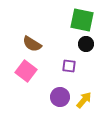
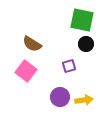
purple square: rotated 24 degrees counterclockwise
yellow arrow: rotated 42 degrees clockwise
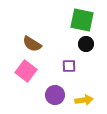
purple square: rotated 16 degrees clockwise
purple circle: moved 5 px left, 2 px up
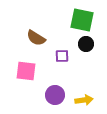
brown semicircle: moved 4 px right, 6 px up
purple square: moved 7 px left, 10 px up
pink square: rotated 30 degrees counterclockwise
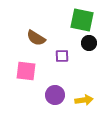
black circle: moved 3 px right, 1 px up
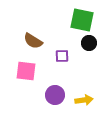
brown semicircle: moved 3 px left, 3 px down
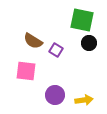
purple square: moved 6 px left, 6 px up; rotated 32 degrees clockwise
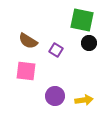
brown semicircle: moved 5 px left
purple circle: moved 1 px down
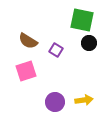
pink square: rotated 25 degrees counterclockwise
purple circle: moved 6 px down
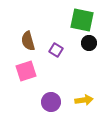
brown semicircle: rotated 42 degrees clockwise
purple circle: moved 4 px left
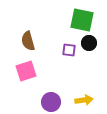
purple square: moved 13 px right; rotated 24 degrees counterclockwise
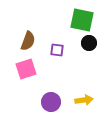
brown semicircle: rotated 144 degrees counterclockwise
purple square: moved 12 px left
pink square: moved 2 px up
